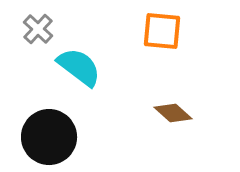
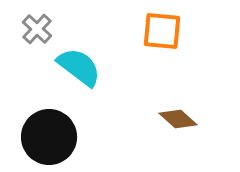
gray cross: moved 1 px left
brown diamond: moved 5 px right, 6 px down
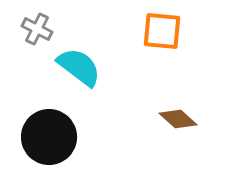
gray cross: rotated 16 degrees counterclockwise
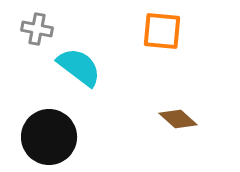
gray cross: rotated 16 degrees counterclockwise
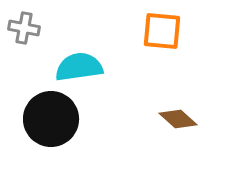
gray cross: moved 13 px left, 1 px up
cyan semicircle: rotated 45 degrees counterclockwise
black circle: moved 2 px right, 18 px up
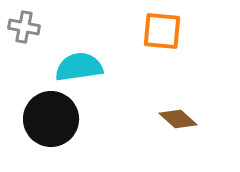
gray cross: moved 1 px up
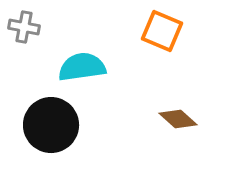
orange square: rotated 18 degrees clockwise
cyan semicircle: moved 3 px right
black circle: moved 6 px down
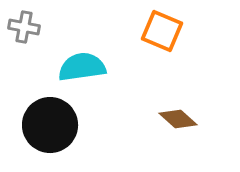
black circle: moved 1 px left
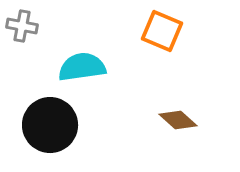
gray cross: moved 2 px left, 1 px up
brown diamond: moved 1 px down
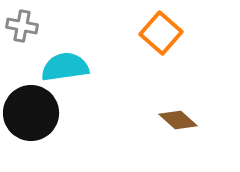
orange square: moved 1 px left, 2 px down; rotated 18 degrees clockwise
cyan semicircle: moved 17 px left
black circle: moved 19 px left, 12 px up
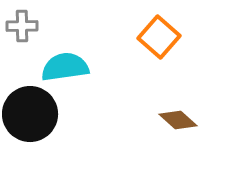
gray cross: rotated 12 degrees counterclockwise
orange square: moved 2 px left, 4 px down
black circle: moved 1 px left, 1 px down
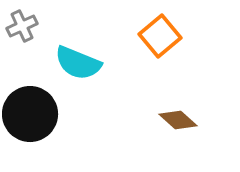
gray cross: rotated 24 degrees counterclockwise
orange square: moved 1 px right, 1 px up; rotated 9 degrees clockwise
cyan semicircle: moved 13 px right, 4 px up; rotated 150 degrees counterclockwise
